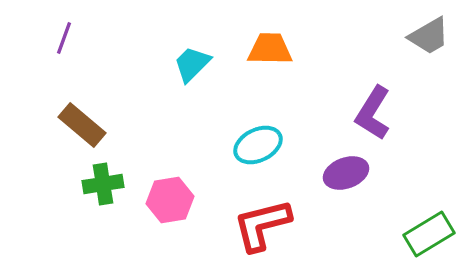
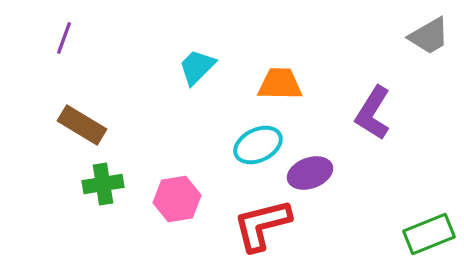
orange trapezoid: moved 10 px right, 35 px down
cyan trapezoid: moved 5 px right, 3 px down
brown rectangle: rotated 9 degrees counterclockwise
purple ellipse: moved 36 px left
pink hexagon: moved 7 px right, 1 px up
green rectangle: rotated 9 degrees clockwise
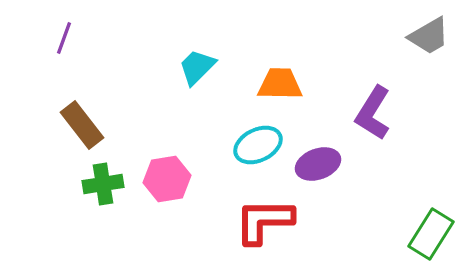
brown rectangle: rotated 21 degrees clockwise
purple ellipse: moved 8 px right, 9 px up
pink hexagon: moved 10 px left, 20 px up
red L-shape: moved 2 px right, 4 px up; rotated 14 degrees clockwise
green rectangle: moved 2 px right; rotated 36 degrees counterclockwise
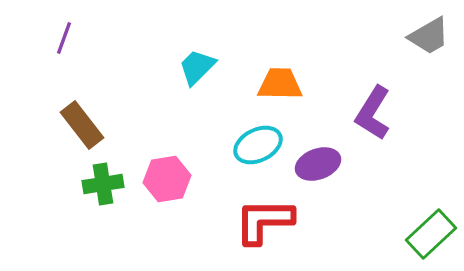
green rectangle: rotated 15 degrees clockwise
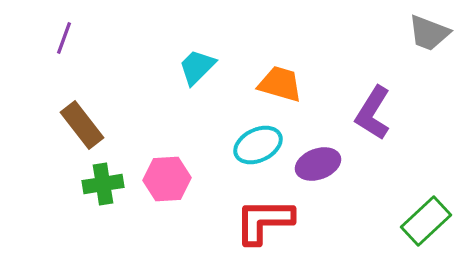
gray trapezoid: moved 3 px up; rotated 51 degrees clockwise
orange trapezoid: rotated 15 degrees clockwise
pink hexagon: rotated 6 degrees clockwise
green rectangle: moved 5 px left, 13 px up
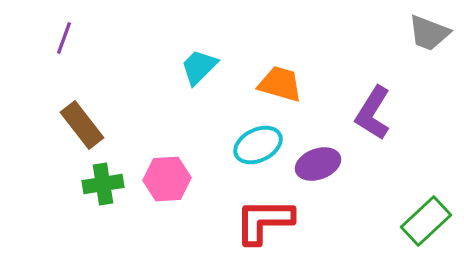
cyan trapezoid: moved 2 px right
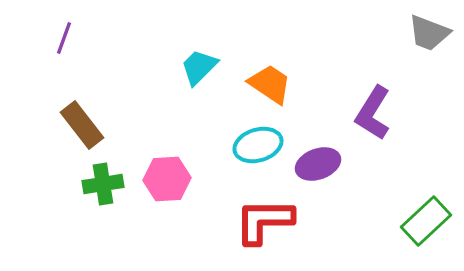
orange trapezoid: moved 10 px left; rotated 18 degrees clockwise
cyan ellipse: rotated 9 degrees clockwise
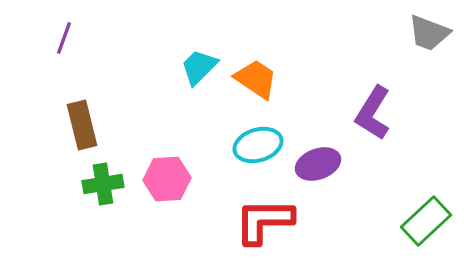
orange trapezoid: moved 14 px left, 5 px up
brown rectangle: rotated 24 degrees clockwise
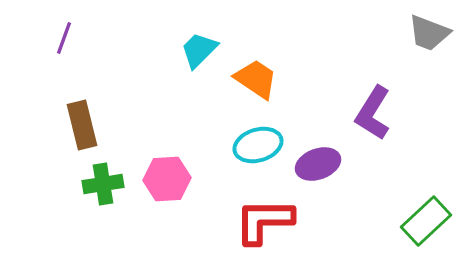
cyan trapezoid: moved 17 px up
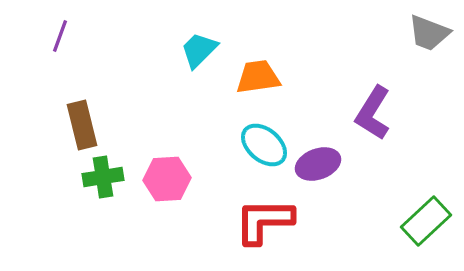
purple line: moved 4 px left, 2 px up
orange trapezoid: moved 2 px right, 2 px up; rotated 42 degrees counterclockwise
cyan ellipse: moved 6 px right; rotated 57 degrees clockwise
green cross: moved 7 px up
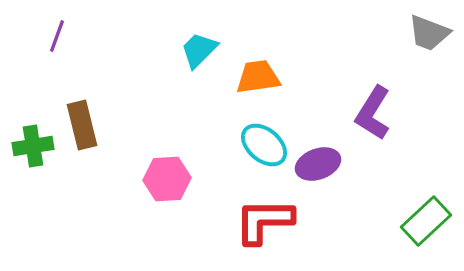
purple line: moved 3 px left
green cross: moved 70 px left, 31 px up
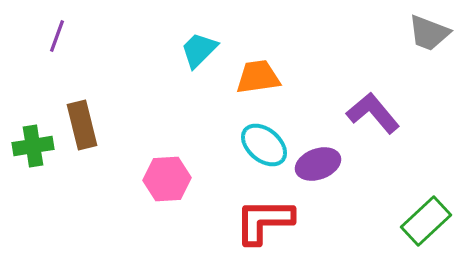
purple L-shape: rotated 108 degrees clockwise
